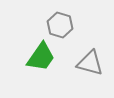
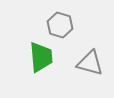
green trapezoid: rotated 40 degrees counterclockwise
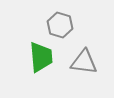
gray triangle: moved 6 px left, 1 px up; rotated 8 degrees counterclockwise
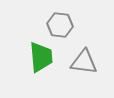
gray hexagon: rotated 10 degrees counterclockwise
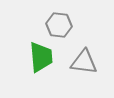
gray hexagon: moved 1 px left
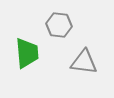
green trapezoid: moved 14 px left, 4 px up
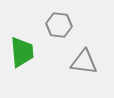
green trapezoid: moved 5 px left, 1 px up
